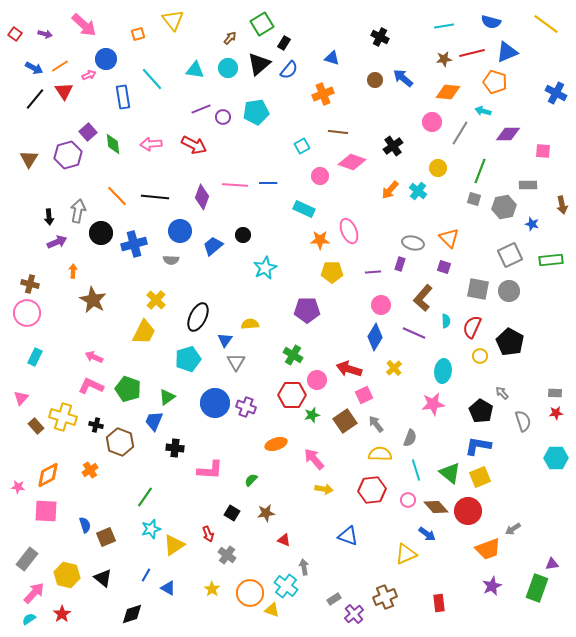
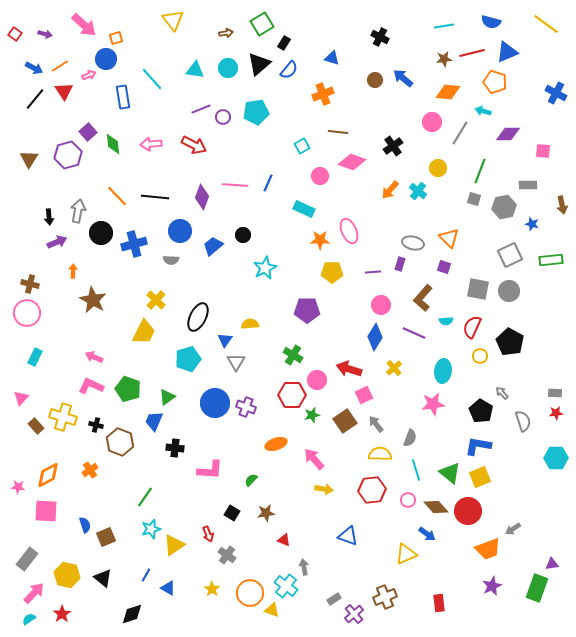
orange square at (138, 34): moved 22 px left, 4 px down
brown arrow at (230, 38): moved 4 px left, 5 px up; rotated 40 degrees clockwise
blue line at (268, 183): rotated 66 degrees counterclockwise
cyan semicircle at (446, 321): rotated 88 degrees clockwise
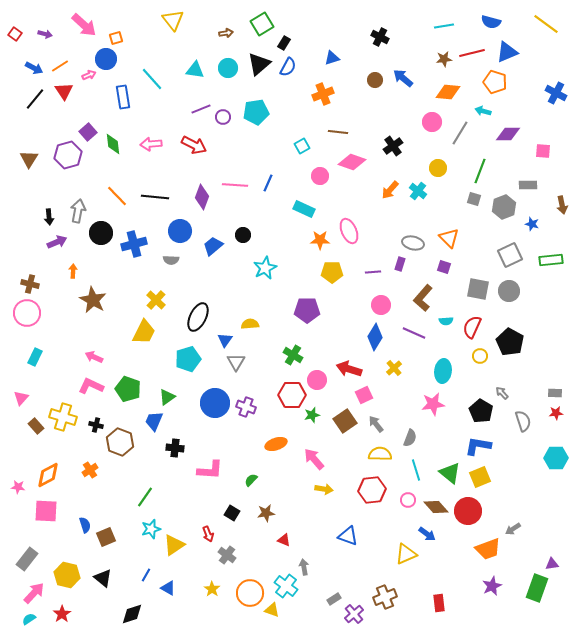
blue triangle at (332, 58): rotated 35 degrees counterclockwise
blue semicircle at (289, 70): moved 1 px left, 3 px up; rotated 12 degrees counterclockwise
gray hexagon at (504, 207): rotated 10 degrees counterclockwise
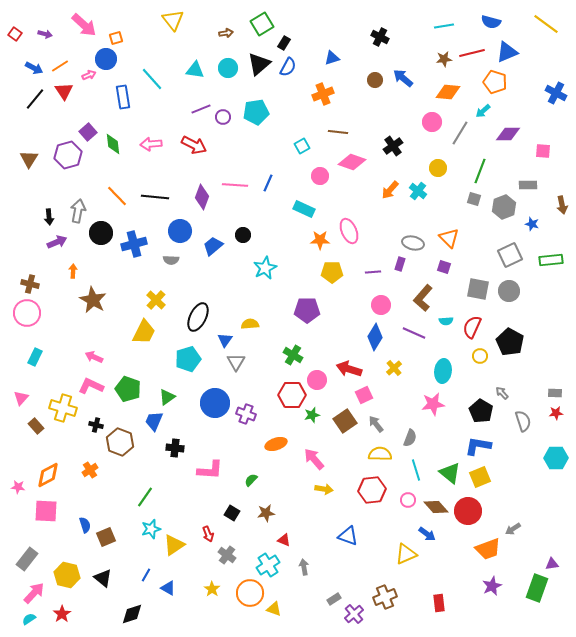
cyan arrow at (483, 111): rotated 56 degrees counterclockwise
purple cross at (246, 407): moved 7 px down
yellow cross at (63, 417): moved 9 px up
cyan cross at (286, 586): moved 18 px left, 21 px up; rotated 20 degrees clockwise
yellow triangle at (272, 610): moved 2 px right, 1 px up
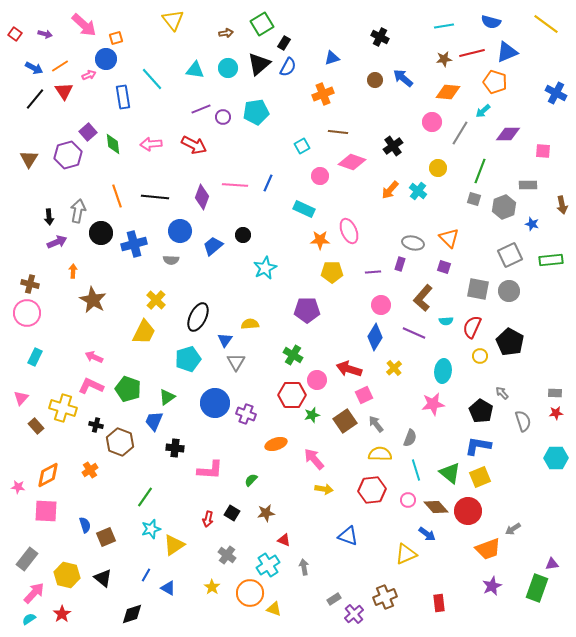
orange line at (117, 196): rotated 25 degrees clockwise
red arrow at (208, 534): moved 15 px up; rotated 35 degrees clockwise
yellow star at (212, 589): moved 2 px up
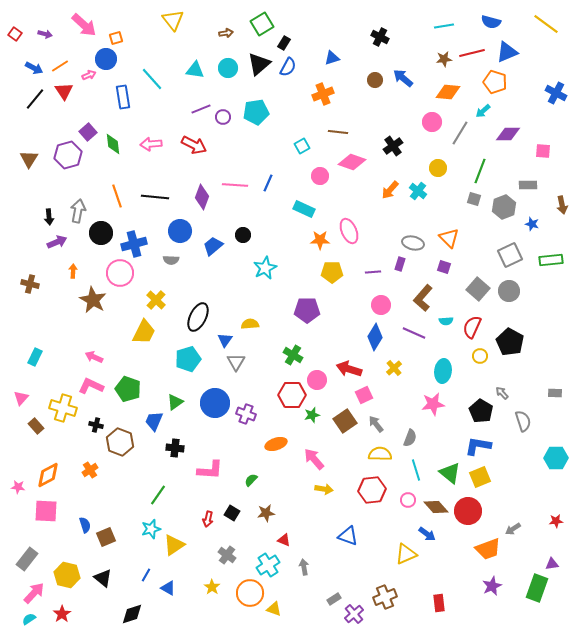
gray square at (478, 289): rotated 30 degrees clockwise
pink circle at (27, 313): moved 93 px right, 40 px up
green triangle at (167, 397): moved 8 px right, 5 px down
red star at (556, 413): moved 108 px down
green line at (145, 497): moved 13 px right, 2 px up
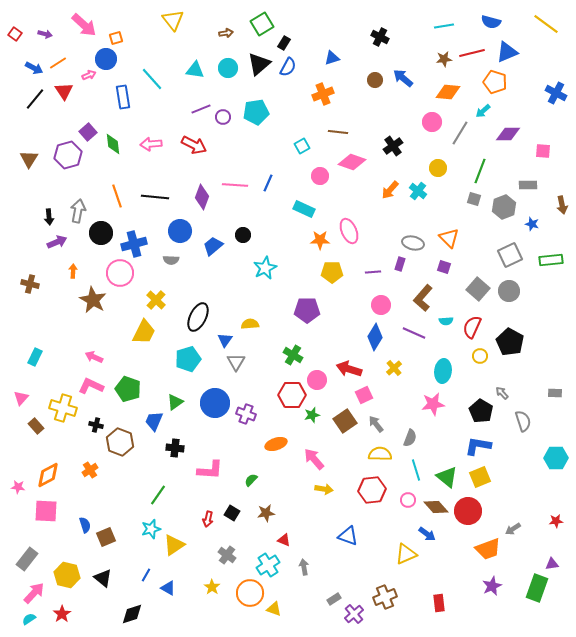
orange line at (60, 66): moved 2 px left, 3 px up
green triangle at (450, 473): moved 3 px left, 4 px down
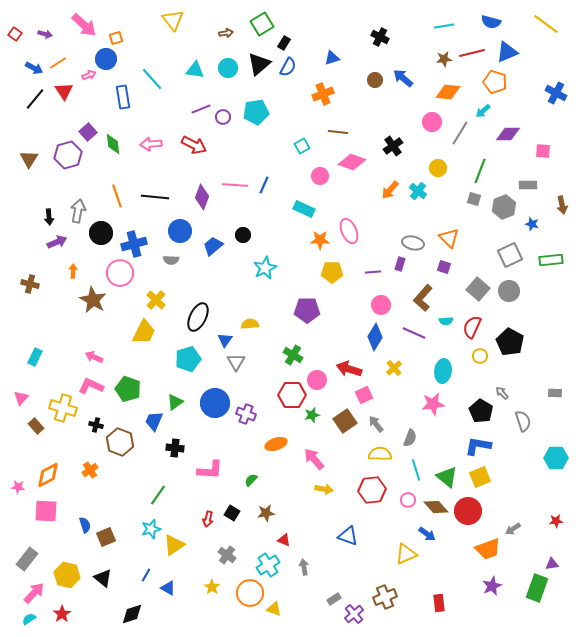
blue line at (268, 183): moved 4 px left, 2 px down
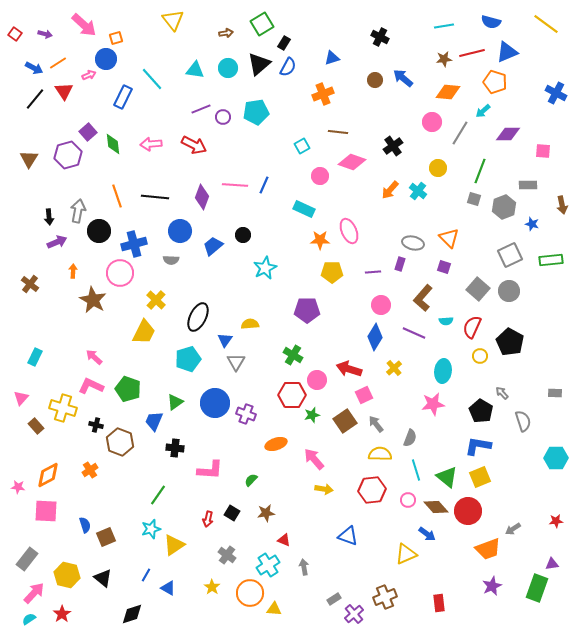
blue rectangle at (123, 97): rotated 35 degrees clockwise
black circle at (101, 233): moved 2 px left, 2 px up
brown cross at (30, 284): rotated 24 degrees clockwise
pink arrow at (94, 357): rotated 18 degrees clockwise
yellow triangle at (274, 609): rotated 14 degrees counterclockwise
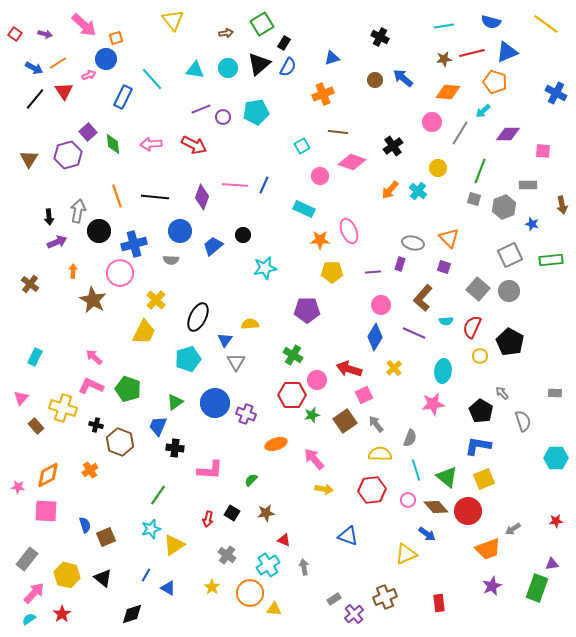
cyan star at (265, 268): rotated 15 degrees clockwise
blue trapezoid at (154, 421): moved 4 px right, 5 px down
yellow square at (480, 477): moved 4 px right, 2 px down
